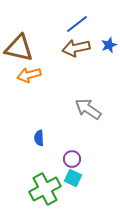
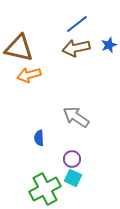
gray arrow: moved 12 px left, 8 px down
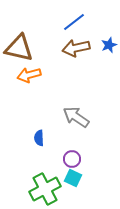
blue line: moved 3 px left, 2 px up
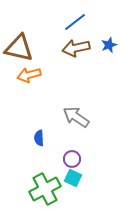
blue line: moved 1 px right
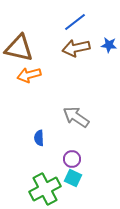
blue star: rotated 28 degrees clockwise
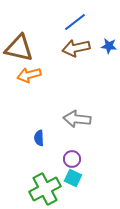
blue star: moved 1 px down
gray arrow: moved 1 px right, 2 px down; rotated 28 degrees counterclockwise
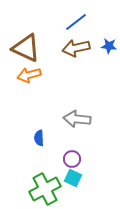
blue line: moved 1 px right
brown triangle: moved 7 px right; rotated 12 degrees clockwise
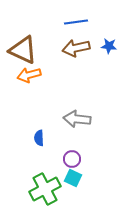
blue line: rotated 30 degrees clockwise
brown triangle: moved 3 px left, 2 px down
